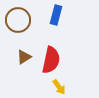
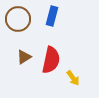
blue rectangle: moved 4 px left, 1 px down
brown circle: moved 1 px up
yellow arrow: moved 14 px right, 9 px up
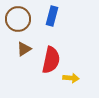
brown triangle: moved 8 px up
yellow arrow: moved 2 px left; rotated 49 degrees counterclockwise
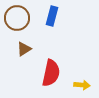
brown circle: moved 1 px left, 1 px up
red semicircle: moved 13 px down
yellow arrow: moved 11 px right, 7 px down
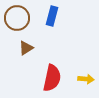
brown triangle: moved 2 px right, 1 px up
red semicircle: moved 1 px right, 5 px down
yellow arrow: moved 4 px right, 6 px up
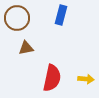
blue rectangle: moved 9 px right, 1 px up
brown triangle: rotated 21 degrees clockwise
